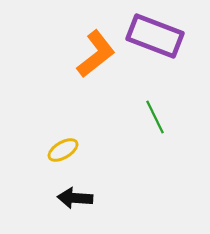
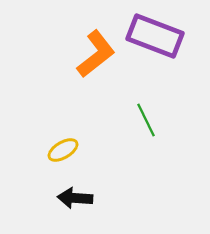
green line: moved 9 px left, 3 px down
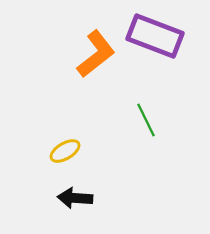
yellow ellipse: moved 2 px right, 1 px down
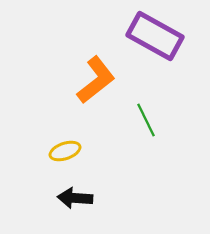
purple rectangle: rotated 8 degrees clockwise
orange L-shape: moved 26 px down
yellow ellipse: rotated 12 degrees clockwise
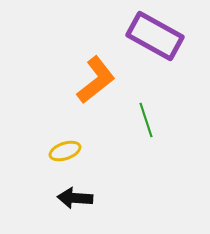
green line: rotated 8 degrees clockwise
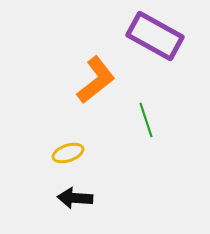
yellow ellipse: moved 3 px right, 2 px down
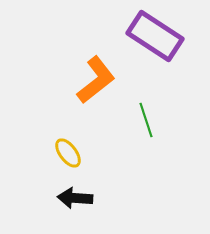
purple rectangle: rotated 4 degrees clockwise
yellow ellipse: rotated 72 degrees clockwise
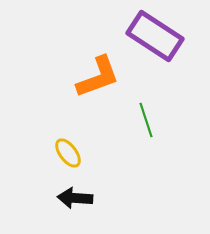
orange L-shape: moved 2 px right, 3 px up; rotated 18 degrees clockwise
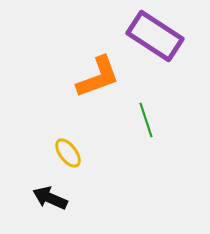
black arrow: moved 25 px left; rotated 20 degrees clockwise
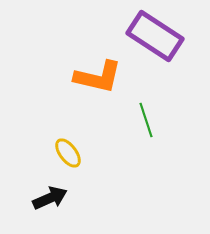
orange L-shape: rotated 33 degrees clockwise
black arrow: rotated 132 degrees clockwise
